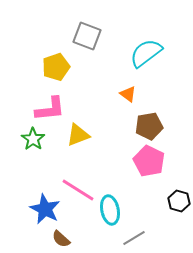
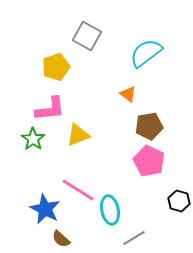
gray square: rotated 8 degrees clockwise
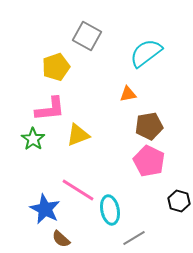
orange triangle: rotated 48 degrees counterclockwise
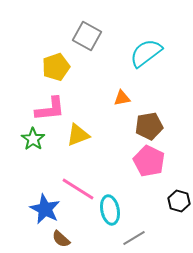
orange triangle: moved 6 px left, 4 px down
pink line: moved 1 px up
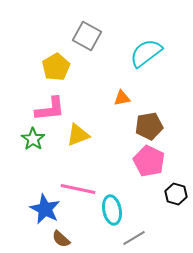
yellow pentagon: rotated 12 degrees counterclockwise
pink line: rotated 20 degrees counterclockwise
black hexagon: moved 3 px left, 7 px up
cyan ellipse: moved 2 px right
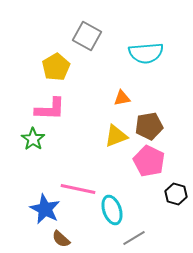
cyan semicircle: rotated 148 degrees counterclockwise
pink L-shape: rotated 8 degrees clockwise
yellow triangle: moved 38 px right, 1 px down
cyan ellipse: rotated 8 degrees counterclockwise
